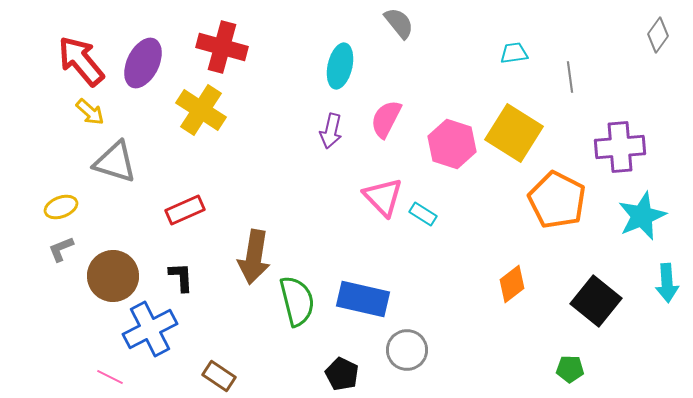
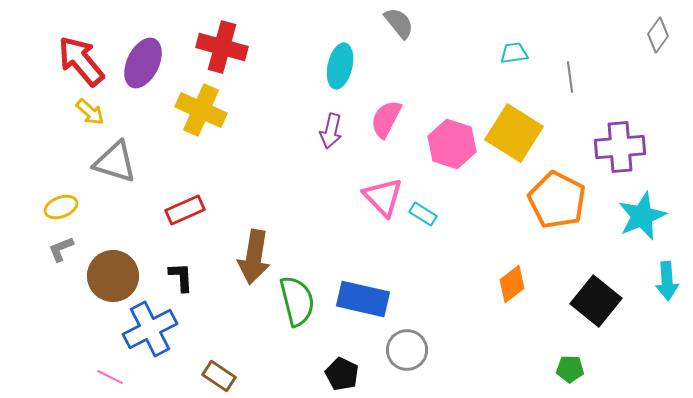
yellow cross: rotated 9 degrees counterclockwise
cyan arrow: moved 2 px up
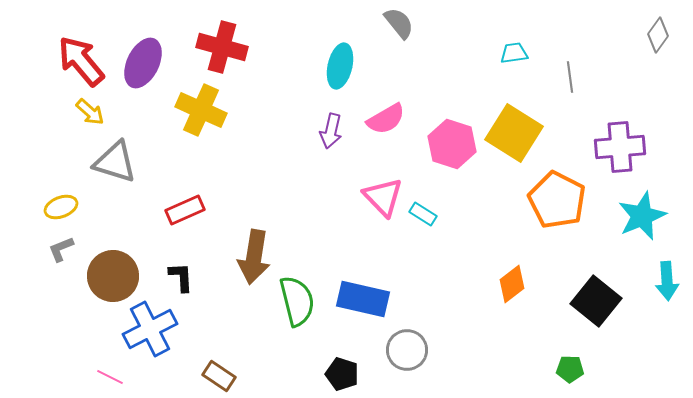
pink semicircle: rotated 147 degrees counterclockwise
black pentagon: rotated 8 degrees counterclockwise
